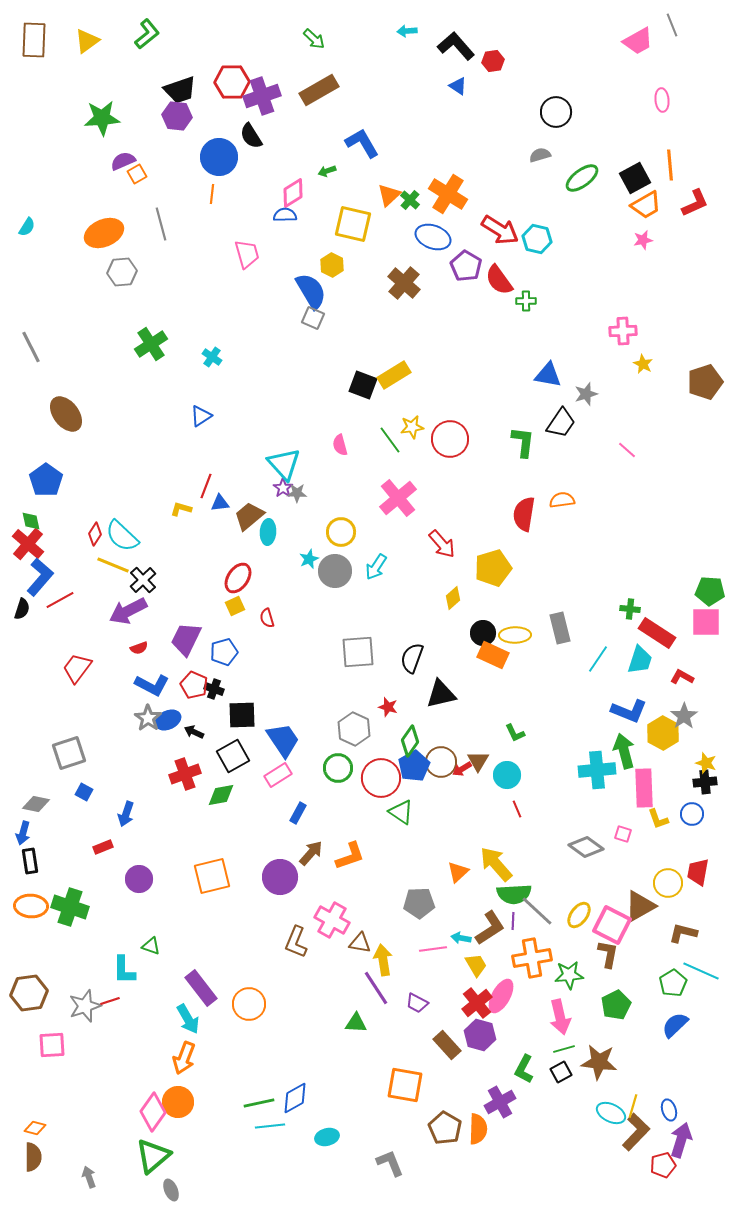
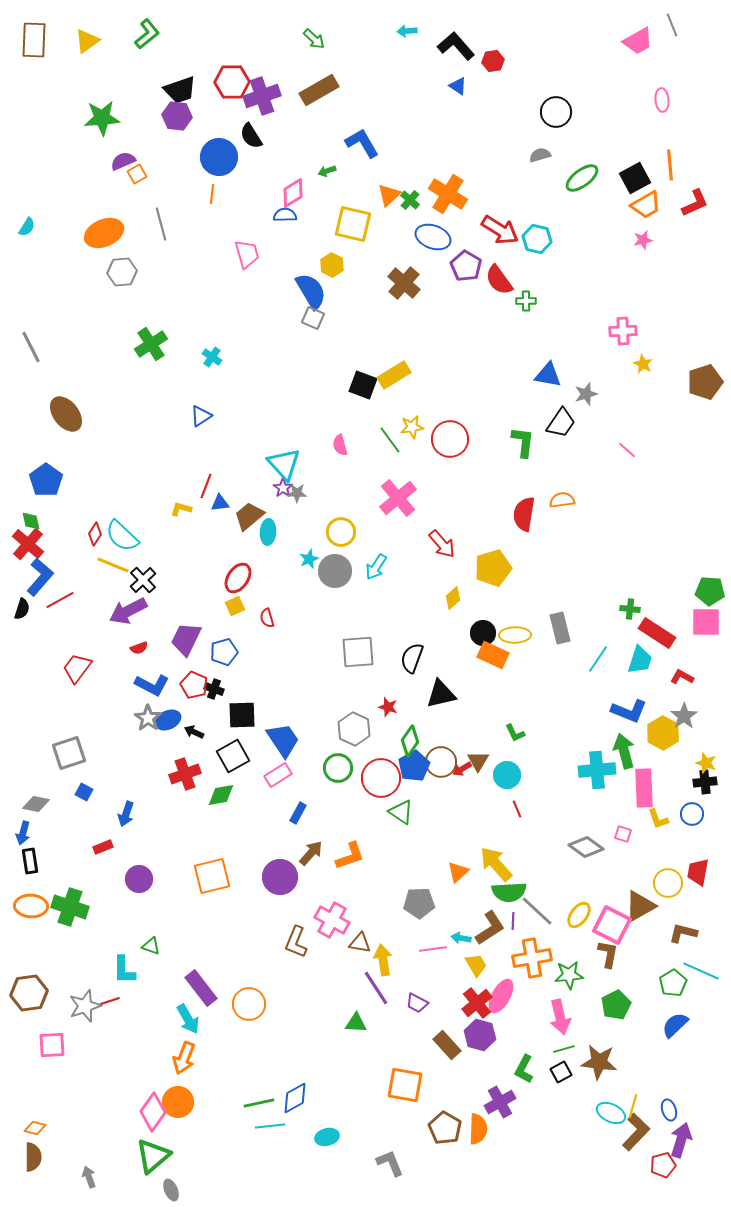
green semicircle at (514, 894): moved 5 px left, 2 px up
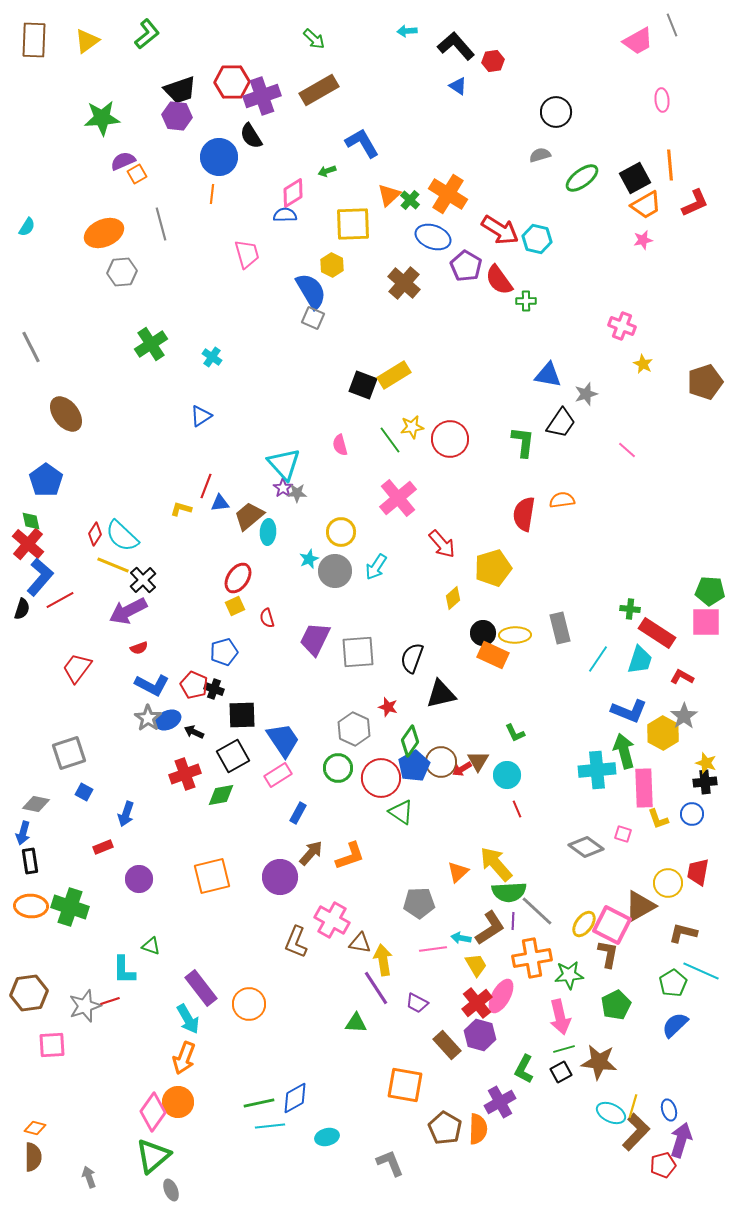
yellow square at (353, 224): rotated 15 degrees counterclockwise
pink cross at (623, 331): moved 1 px left, 5 px up; rotated 24 degrees clockwise
purple trapezoid at (186, 639): moved 129 px right
yellow ellipse at (579, 915): moved 5 px right, 9 px down
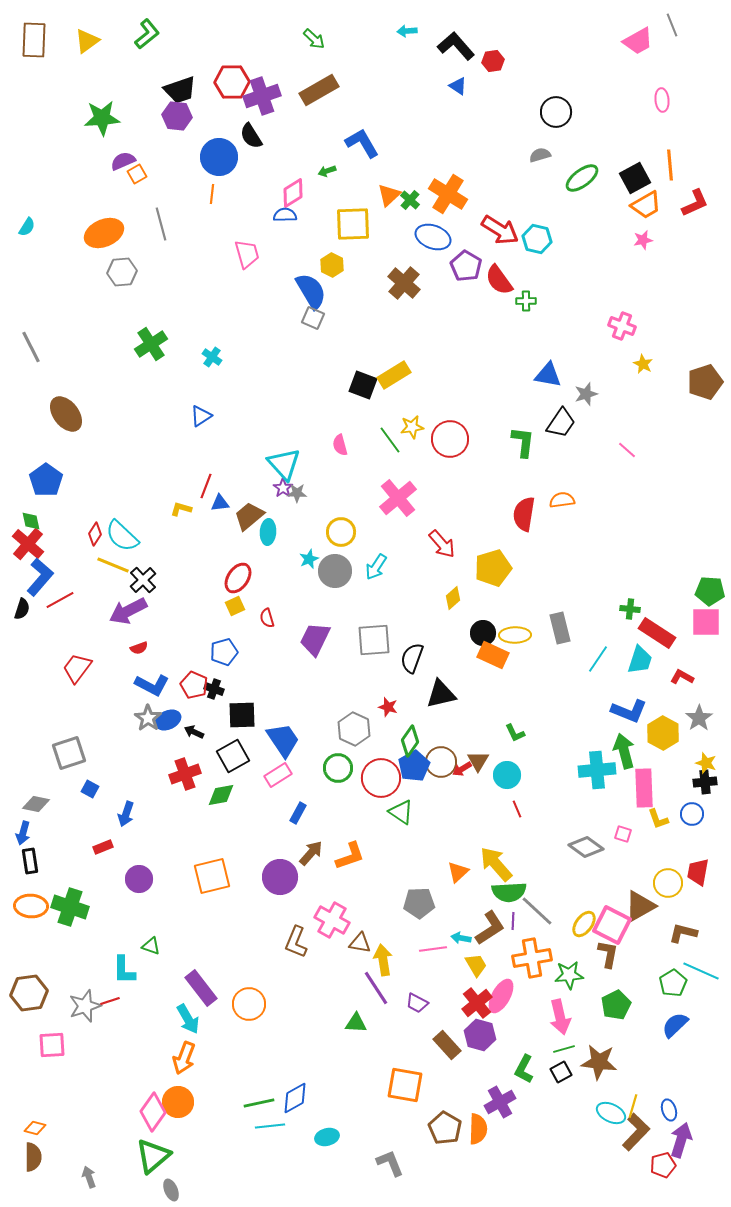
gray square at (358, 652): moved 16 px right, 12 px up
gray star at (684, 716): moved 15 px right, 2 px down
blue square at (84, 792): moved 6 px right, 3 px up
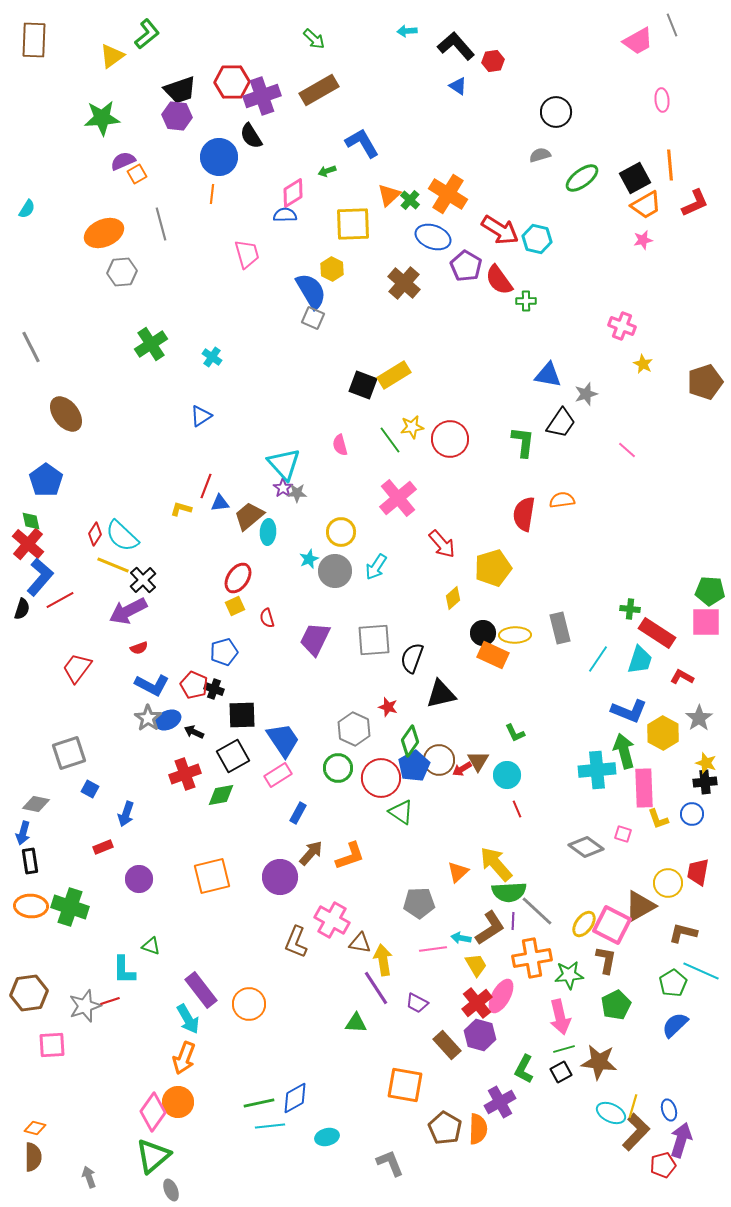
yellow triangle at (87, 41): moved 25 px right, 15 px down
cyan semicircle at (27, 227): moved 18 px up
yellow hexagon at (332, 265): moved 4 px down
brown circle at (441, 762): moved 2 px left, 2 px up
brown L-shape at (608, 954): moved 2 px left, 6 px down
purple rectangle at (201, 988): moved 2 px down
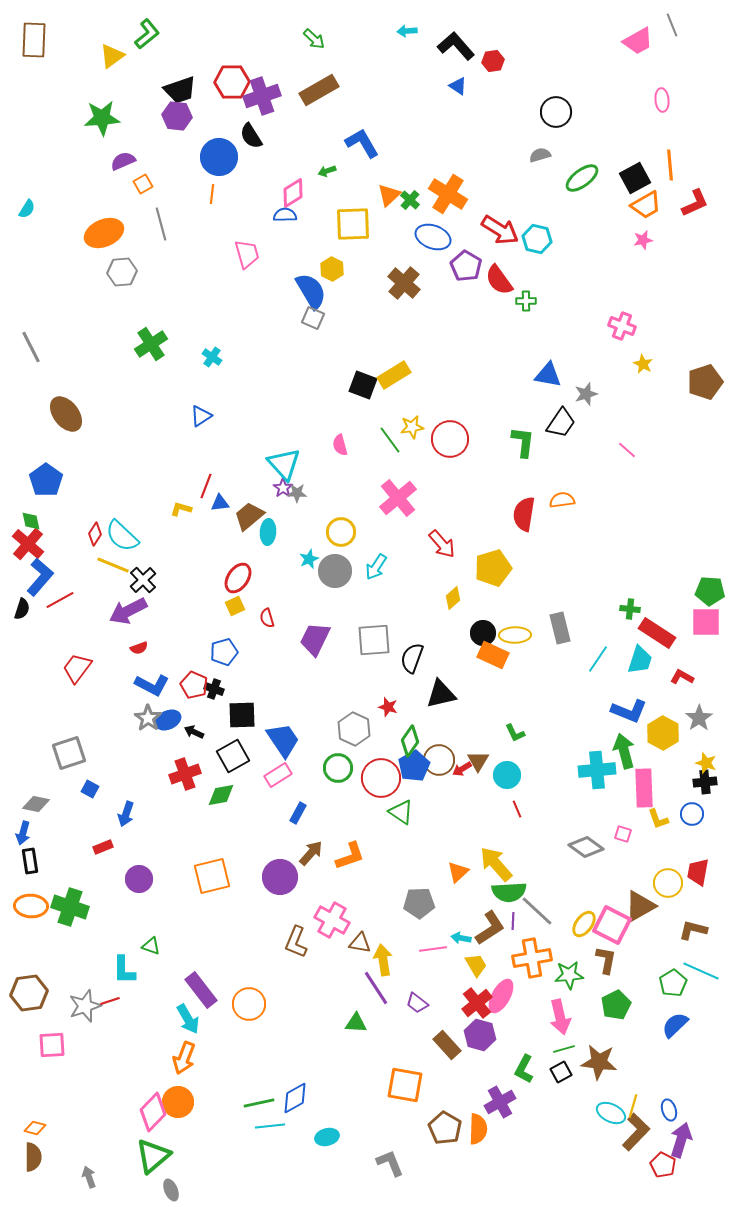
orange square at (137, 174): moved 6 px right, 10 px down
brown L-shape at (683, 933): moved 10 px right, 3 px up
purple trapezoid at (417, 1003): rotated 10 degrees clockwise
pink diamond at (153, 1112): rotated 9 degrees clockwise
red pentagon at (663, 1165): rotated 30 degrees counterclockwise
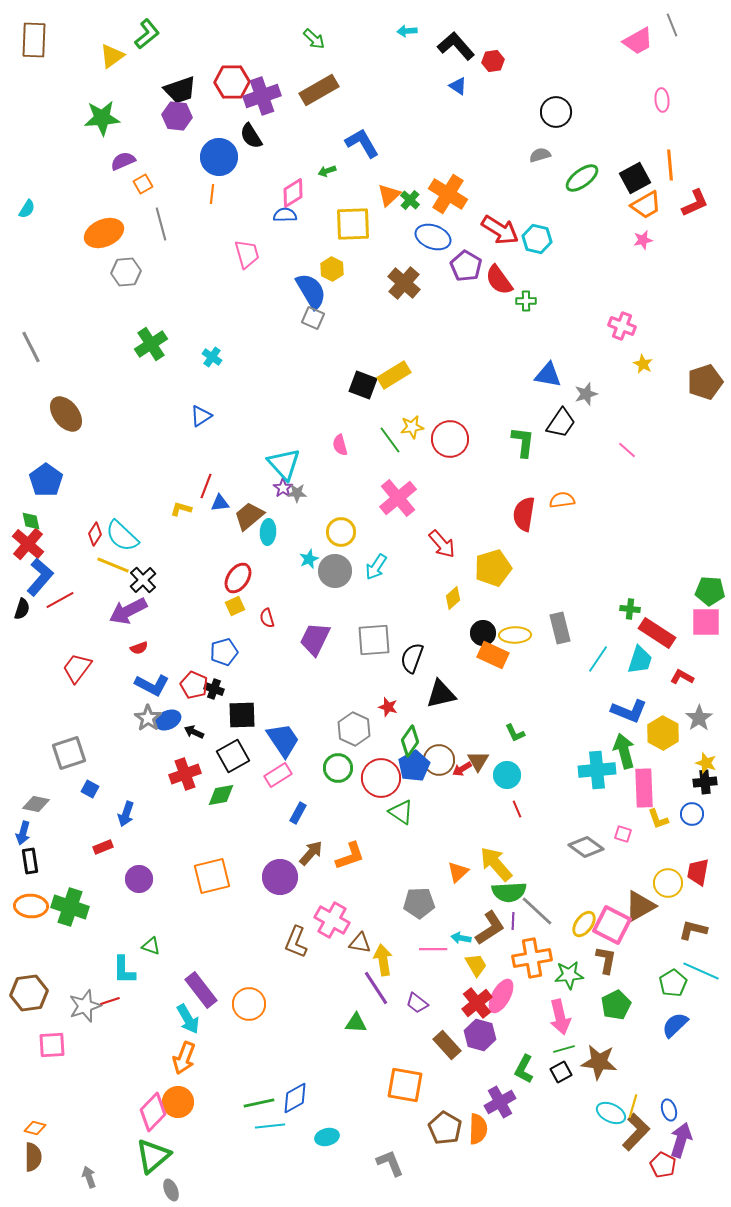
gray hexagon at (122, 272): moved 4 px right
pink line at (433, 949): rotated 8 degrees clockwise
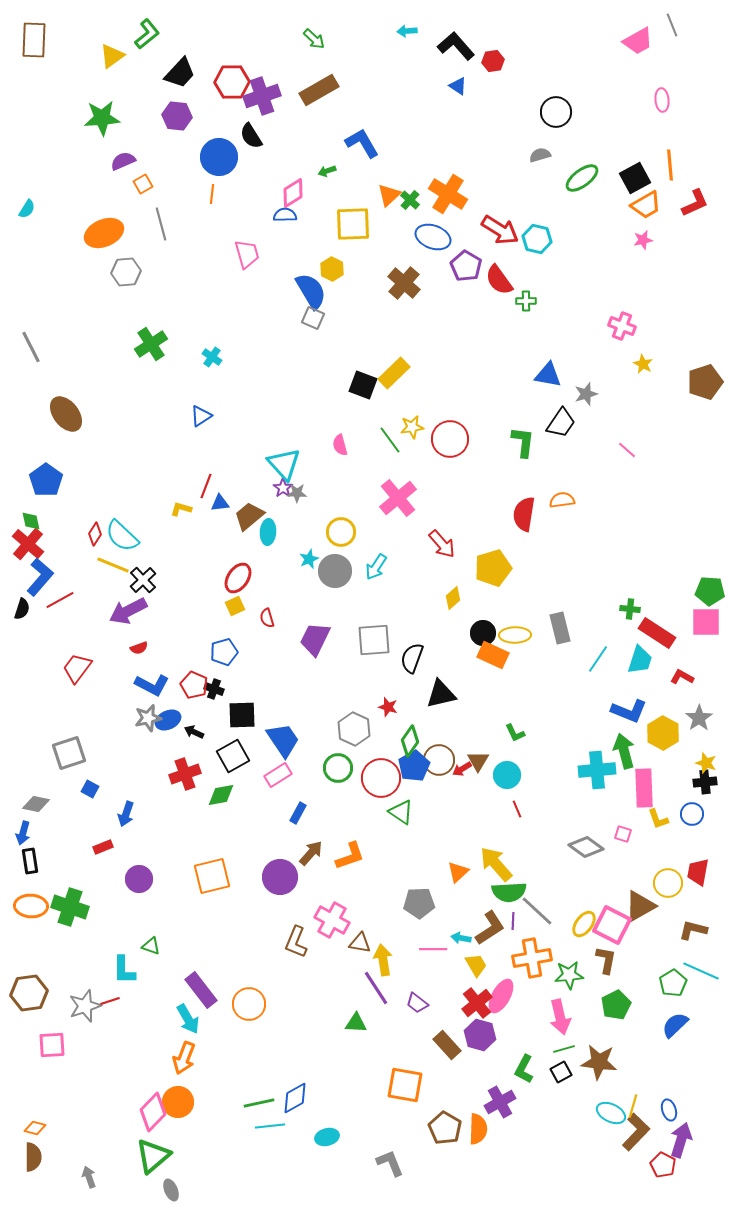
black trapezoid at (180, 90): moved 17 px up; rotated 28 degrees counterclockwise
yellow rectangle at (394, 375): moved 2 px up; rotated 12 degrees counterclockwise
gray star at (148, 718): rotated 24 degrees clockwise
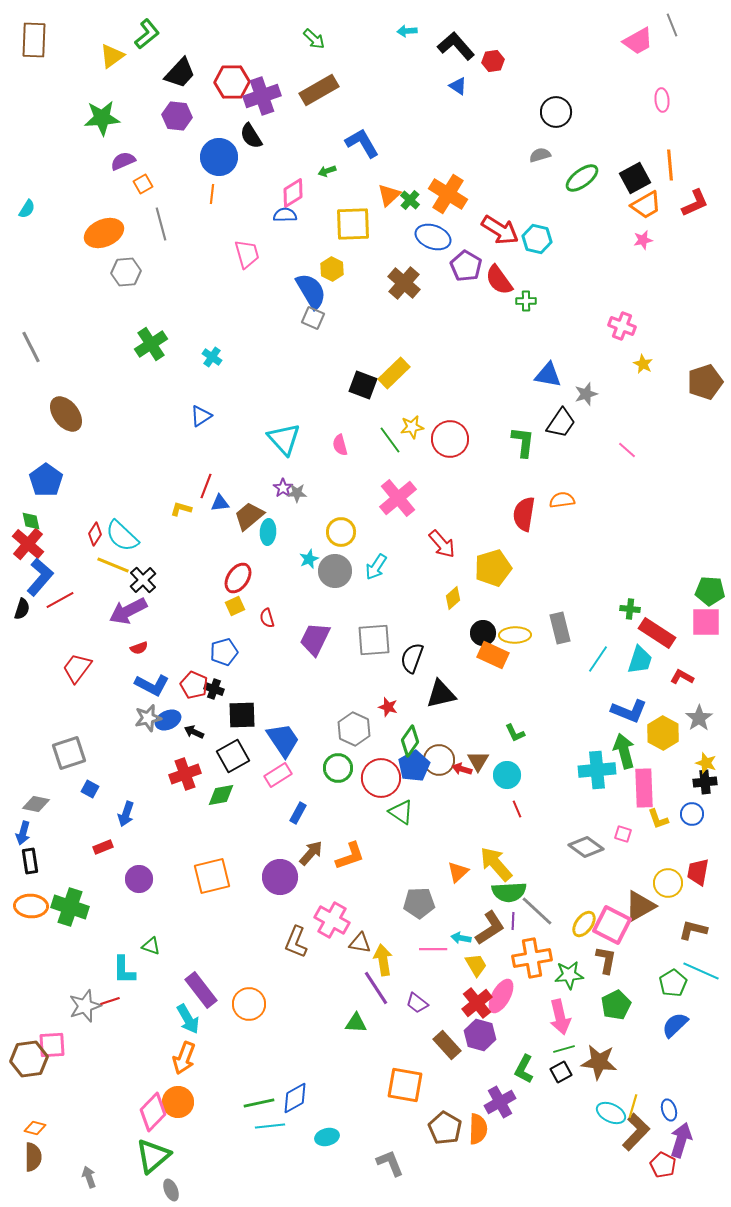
cyan triangle at (284, 464): moved 25 px up
red arrow at (462, 769): rotated 48 degrees clockwise
brown hexagon at (29, 993): moved 66 px down
